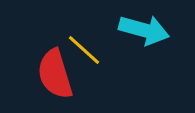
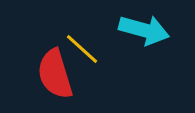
yellow line: moved 2 px left, 1 px up
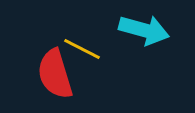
yellow line: rotated 15 degrees counterclockwise
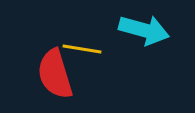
yellow line: rotated 18 degrees counterclockwise
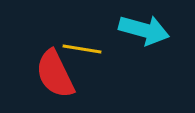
red semicircle: rotated 9 degrees counterclockwise
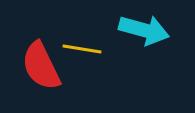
red semicircle: moved 14 px left, 8 px up
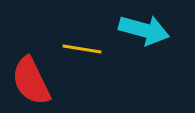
red semicircle: moved 10 px left, 15 px down
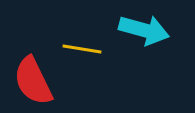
red semicircle: moved 2 px right
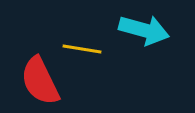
red semicircle: moved 7 px right
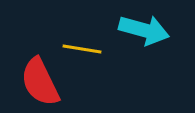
red semicircle: moved 1 px down
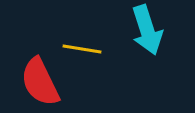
cyan arrow: moved 3 px right; rotated 57 degrees clockwise
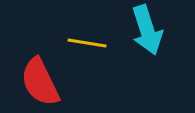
yellow line: moved 5 px right, 6 px up
